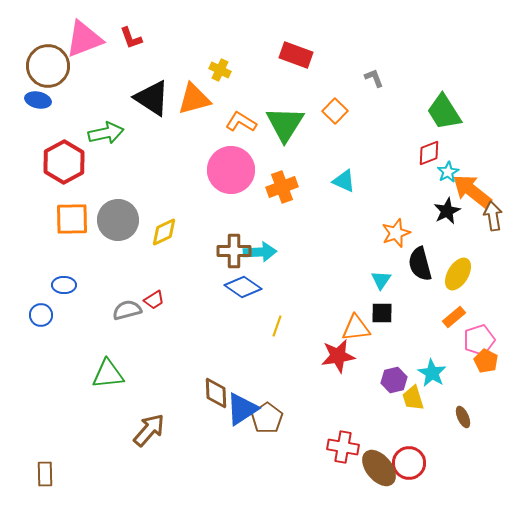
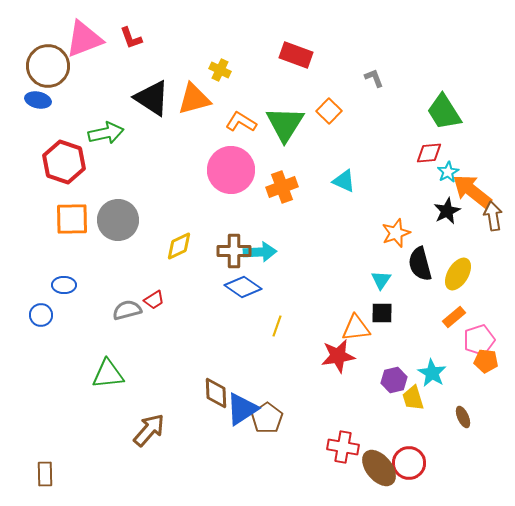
orange square at (335, 111): moved 6 px left
red diamond at (429, 153): rotated 16 degrees clockwise
red hexagon at (64, 162): rotated 12 degrees counterclockwise
yellow diamond at (164, 232): moved 15 px right, 14 px down
orange pentagon at (486, 361): rotated 20 degrees counterclockwise
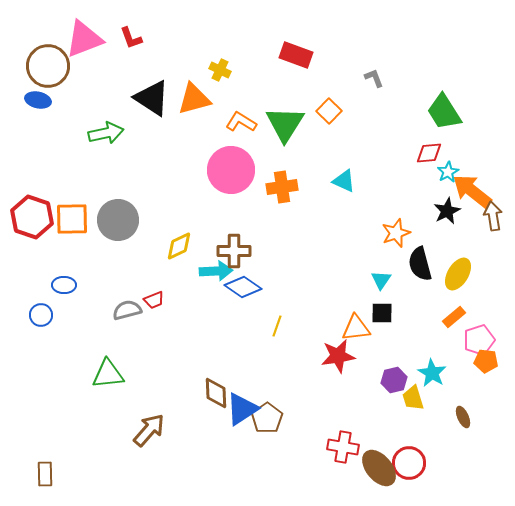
red hexagon at (64, 162): moved 32 px left, 55 px down
orange cross at (282, 187): rotated 12 degrees clockwise
cyan arrow at (260, 252): moved 44 px left, 19 px down
red trapezoid at (154, 300): rotated 10 degrees clockwise
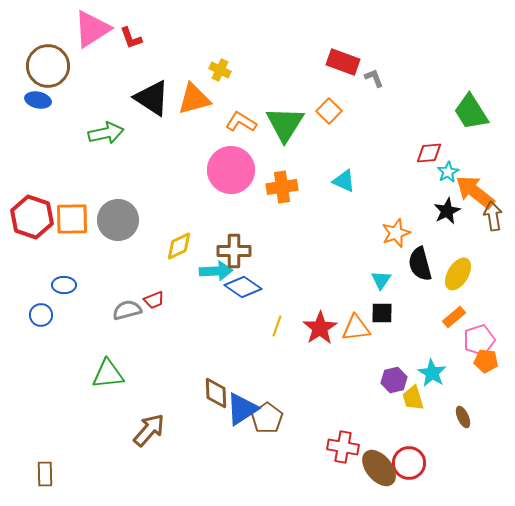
pink triangle at (84, 39): moved 8 px right, 10 px up; rotated 12 degrees counterclockwise
red rectangle at (296, 55): moved 47 px right, 7 px down
green trapezoid at (444, 112): moved 27 px right
orange arrow at (472, 191): moved 3 px right, 1 px down
red star at (338, 356): moved 18 px left, 28 px up; rotated 24 degrees counterclockwise
